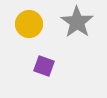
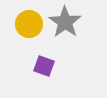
gray star: moved 12 px left
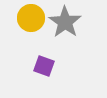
yellow circle: moved 2 px right, 6 px up
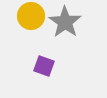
yellow circle: moved 2 px up
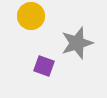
gray star: moved 12 px right, 21 px down; rotated 20 degrees clockwise
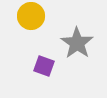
gray star: rotated 20 degrees counterclockwise
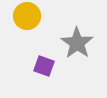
yellow circle: moved 4 px left
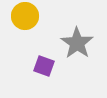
yellow circle: moved 2 px left
